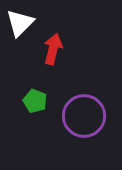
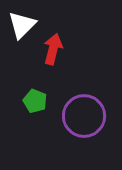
white triangle: moved 2 px right, 2 px down
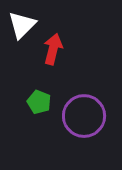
green pentagon: moved 4 px right, 1 px down
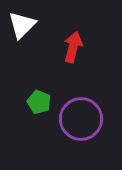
red arrow: moved 20 px right, 2 px up
purple circle: moved 3 px left, 3 px down
